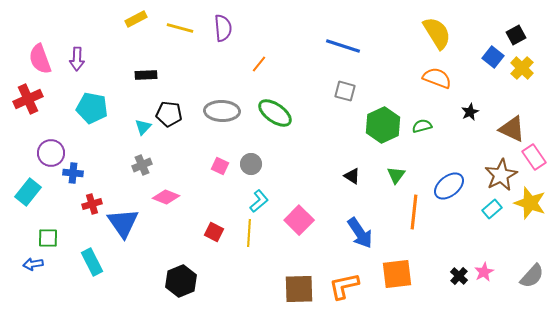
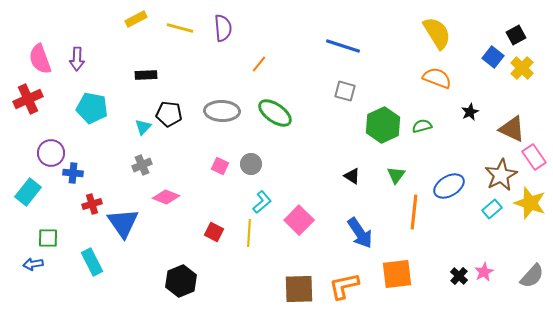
blue ellipse at (449, 186): rotated 8 degrees clockwise
cyan L-shape at (259, 201): moved 3 px right, 1 px down
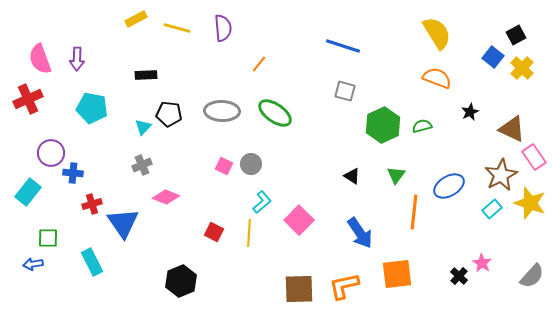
yellow line at (180, 28): moved 3 px left
pink square at (220, 166): moved 4 px right
pink star at (484, 272): moved 2 px left, 9 px up; rotated 12 degrees counterclockwise
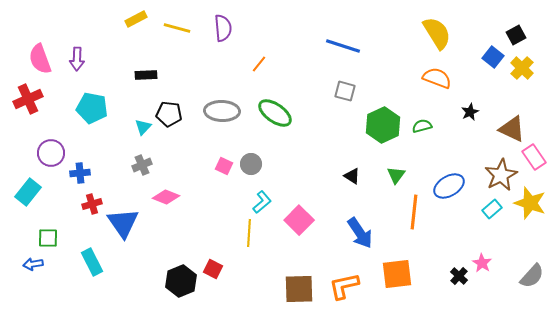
blue cross at (73, 173): moved 7 px right; rotated 12 degrees counterclockwise
red square at (214, 232): moved 1 px left, 37 px down
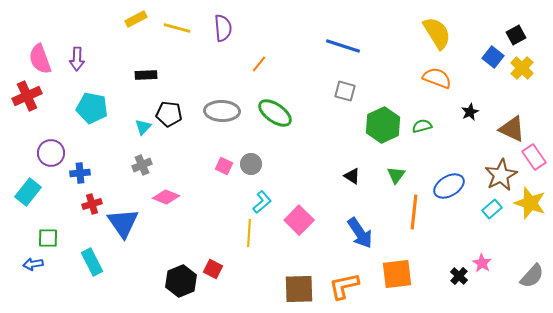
red cross at (28, 99): moved 1 px left, 3 px up
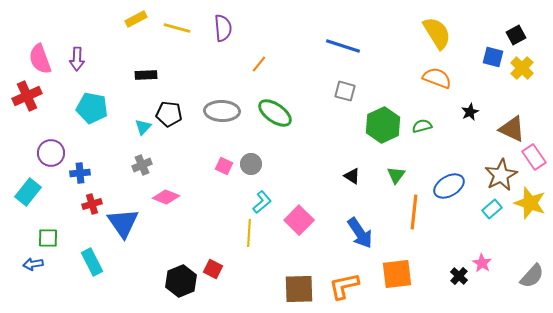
blue square at (493, 57): rotated 25 degrees counterclockwise
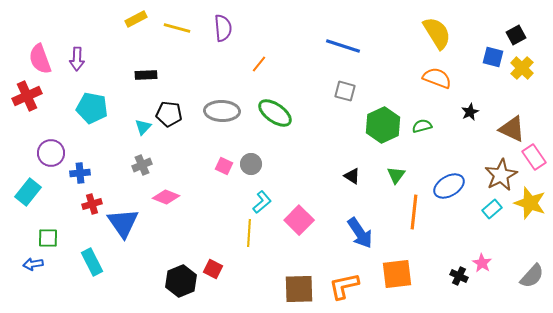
black cross at (459, 276): rotated 18 degrees counterclockwise
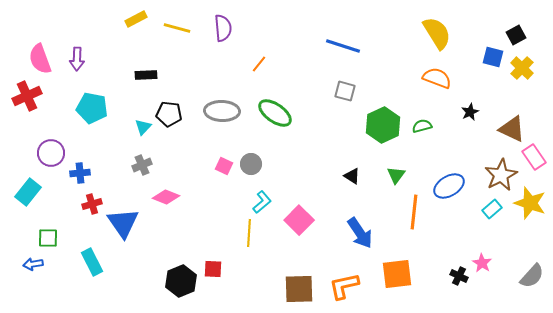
red square at (213, 269): rotated 24 degrees counterclockwise
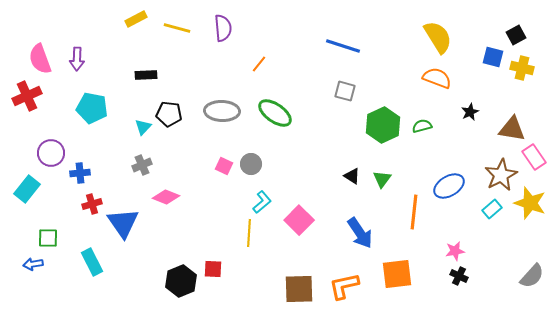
yellow semicircle at (437, 33): moved 1 px right, 4 px down
yellow cross at (522, 68): rotated 30 degrees counterclockwise
brown triangle at (512, 129): rotated 16 degrees counterclockwise
green triangle at (396, 175): moved 14 px left, 4 px down
cyan rectangle at (28, 192): moved 1 px left, 3 px up
pink star at (482, 263): moved 27 px left, 12 px up; rotated 30 degrees clockwise
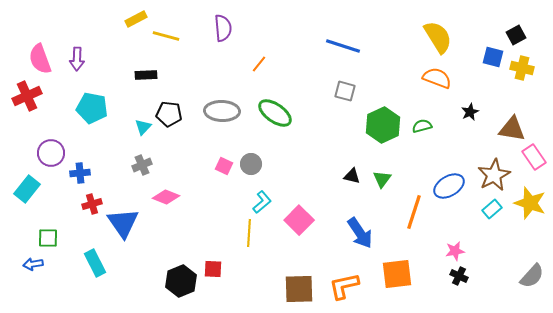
yellow line at (177, 28): moved 11 px left, 8 px down
brown star at (501, 175): moved 7 px left
black triangle at (352, 176): rotated 18 degrees counterclockwise
orange line at (414, 212): rotated 12 degrees clockwise
cyan rectangle at (92, 262): moved 3 px right, 1 px down
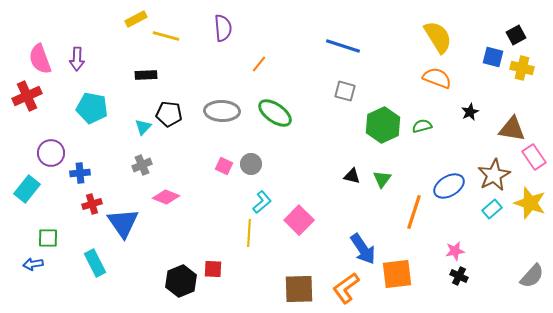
blue arrow at (360, 233): moved 3 px right, 16 px down
orange L-shape at (344, 286): moved 2 px right, 2 px down; rotated 24 degrees counterclockwise
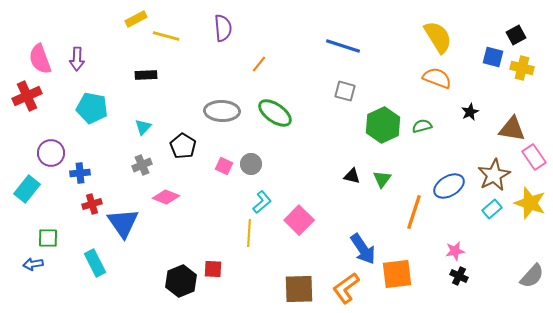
black pentagon at (169, 114): moved 14 px right, 32 px down; rotated 25 degrees clockwise
